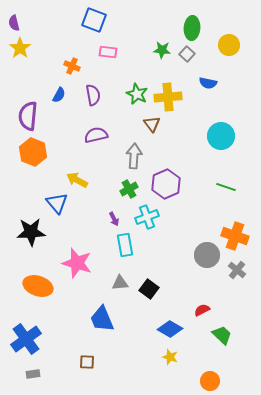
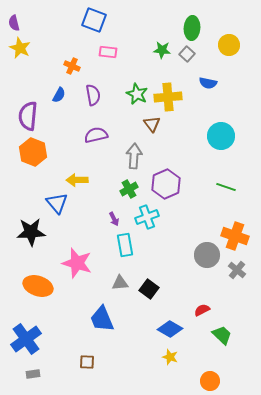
yellow star at (20, 48): rotated 10 degrees counterclockwise
yellow arrow at (77, 180): rotated 30 degrees counterclockwise
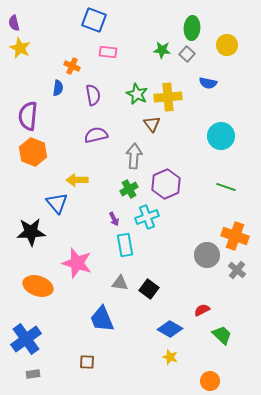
yellow circle at (229, 45): moved 2 px left
blue semicircle at (59, 95): moved 1 px left, 7 px up; rotated 21 degrees counterclockwise
gray triangle at (120, 283): rotated 12 degrees clockwise
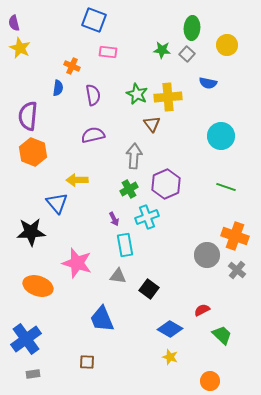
purple semicircle at (96, 135): moved 3 px left
gray triangle at (120, 283): moved 2 px left, 7 px up
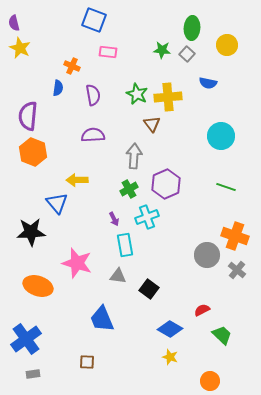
purple semicircle at (93, 135): rotated 10 degrees clockwise
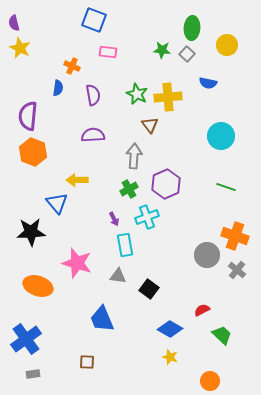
brown triangle at (152, 124): moved 2 px left, 1 px down
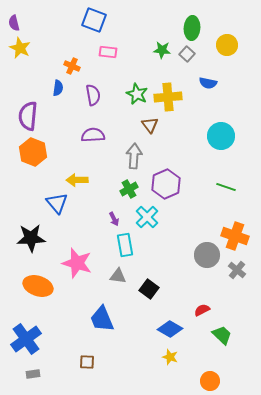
cyan cross at (147, 217): rotated 25 degrees counterclockwise
black star at (31, 232): moved 6 px down
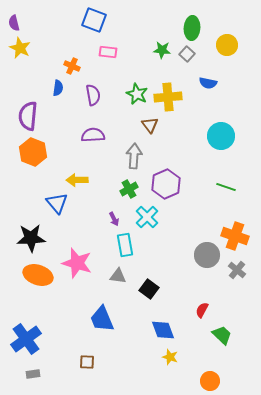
orange ellipse at (38, 286): moved 11 px up
red semicircle at (202, 310): rotated 35 degrees counterclockwise
blue diamond at (170, 329): moved 7 px left, 1 px down; rotated 40 degrees clockwise
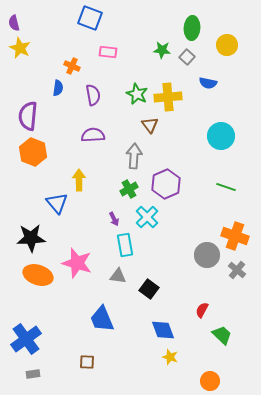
blue square at (94, 20): moved 4 px left, 2 px up
gray square at (187, 54): moved 3 px down
yellow arrow at (77, 180): moved 2 px right; rotated 90 degrees clockwise
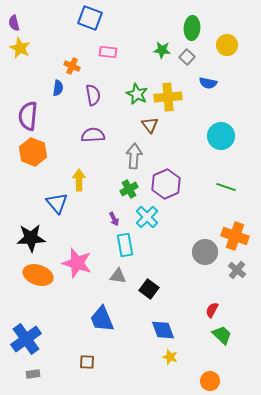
gray circle at (207, 255): moved 2 px left, 3 px up
red semicircle at (202, 310): moved 10 px right
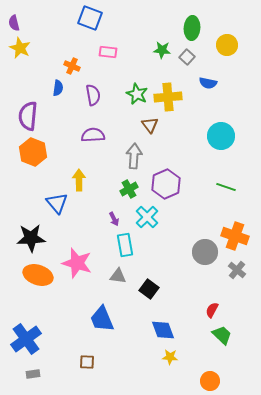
yellow star at (170, 357): rotated 14 degrees counterclockwise
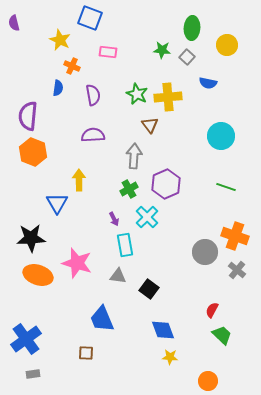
yellow star at (20, 48): moved 40 px right, 8 px up
blue triangle at (57, 203): rotated 10 degrees clockwise
brown square at (87, 362): moved 1 px left, 9 px up
orange circle at (210, 381): moved 2 px left
